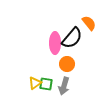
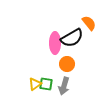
black semicircle: rotated 20 degrees clockwise
yellow triangle: moved 1 px down
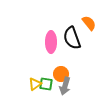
black semicircle: rotated 100 degrees clockwise
pink ellipse: moved 4 px left, 1 px up
orange circle: moved 6 px left, 10 px down
gray arrow: moved 1 px right
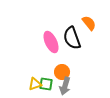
pink ellipse: rotated 25 degrees counterclockwise
orange circle: moved 1 px right, 2 px up
yellow triangle: rotated 16 degrees clockwise
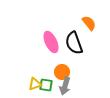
black semicircle: moved 2 px right, 5 px down
green square: moved 1 px down
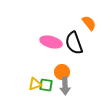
pink ellipse: rotated 50 degrees counterclockwise
gray arrow: rotated 18 degrees counterclockwise
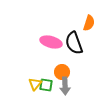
orange semicircle: rotated 56 degrees clockwise
yellow triangle: rotated 32 degrees counterclockwise
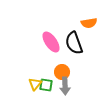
orange semicircle: rotated 63 degrees clockwise
pink ellipse: rotated 40 degrees clockwise
